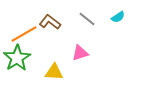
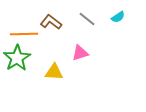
brown L-shape: moved 1 px right
orange line: rotated 28 degrees clockwise
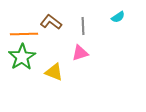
gray line: moved 4 px left, 7 px down; rotated 48 degrees clockwise
green star: moved 5 px right, 1 px up
yellow triangle: rotated 18 degrees clockwise
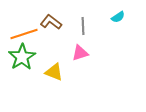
orange line: rotated 16 degrees counterclockwise
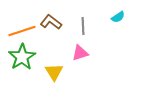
orange line: moved 2 px left, 3 px up
yellow triangle: rotated 36 degrees clockwise
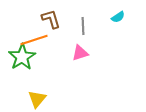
brown L-shape: moved 3 px up; rotated 35 degrees clockwise
orange line: moved 12 px right, 9 px down
yellow triangle: moved 17 px left, 27 px down; rotated 12 degrees clockwise
